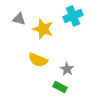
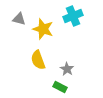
yellow semicircle: rotated 48 degrees clockwise
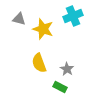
yellow semicircle: moved 1 px right, 3 px down
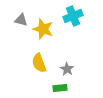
gray triangle: moved 2 px right, 1 px down
green rectangle: moved 1 px down; rotated 32 degrees counterclockwise
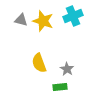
yellow star: moved 8 px up
green rectangle: moved 1 px up
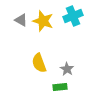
gray triangle: rotated 16 degrees clockwise
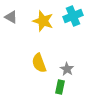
gray triangle: moved 10 px left, 3 px up
green rectangle: rotated 72 degrees counterclockwise
